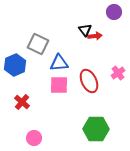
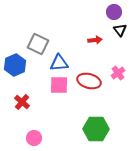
black triangle: moved 35 px right
red arrow: moved 4 px down
red ellipse: rotated 50 degrees counterclockwise
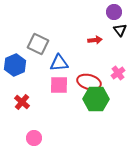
red ellipse: moved 1 px down
green hexagon: moved 30 px up
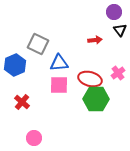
red ellipse: moved 1 px right, 3 px up
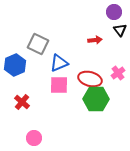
blue triangle: rotated 18 degrees counterclockwise
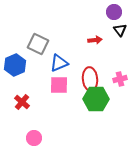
pink cross: moved 2 px right, 6 px down; rotated 24 degrees clockwise
red ellipse: rotated 70 degrees clockwise
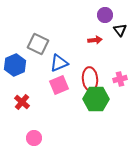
purple circle: moved 9 px left, 3 px down
pink square: rotated 24 degrees counterclockwise
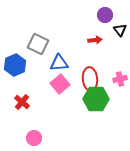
blue triangle: rotated 18 degrees clockwise
pink square: moved 1 px right, 1 px up; rotated 18 degrees counterclockwise
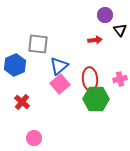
gray square: rotated 20 degrees counterclockwise
blue triangle: moved 3 px down; rotated 36 degrees counterclockwise
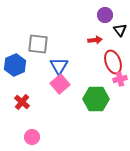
blue triangle: rotated 18 degrees counterclockwise
red ellipse: moved 23 px right, 17 px up; rotated 15 degrees counterclockwise
pink circle: moved 2 px left, 1 px up
